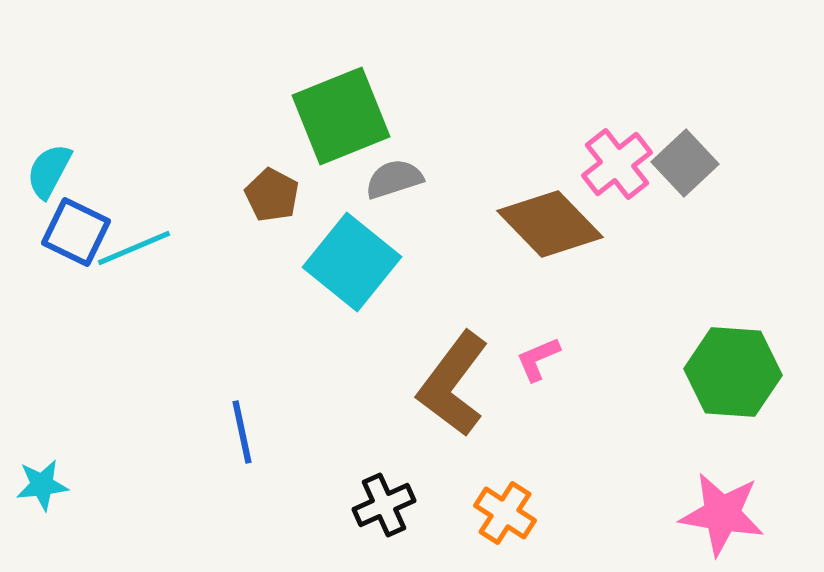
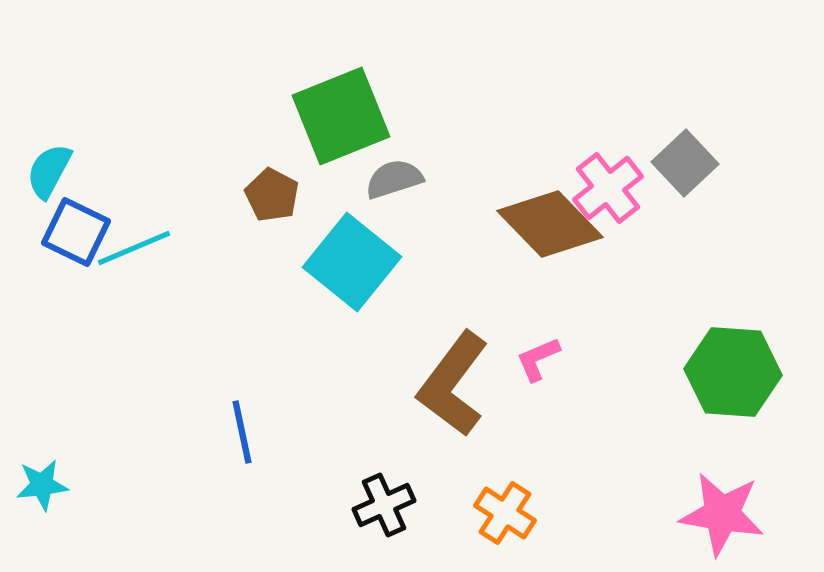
pink cross: moved 9 px left, 24 px down
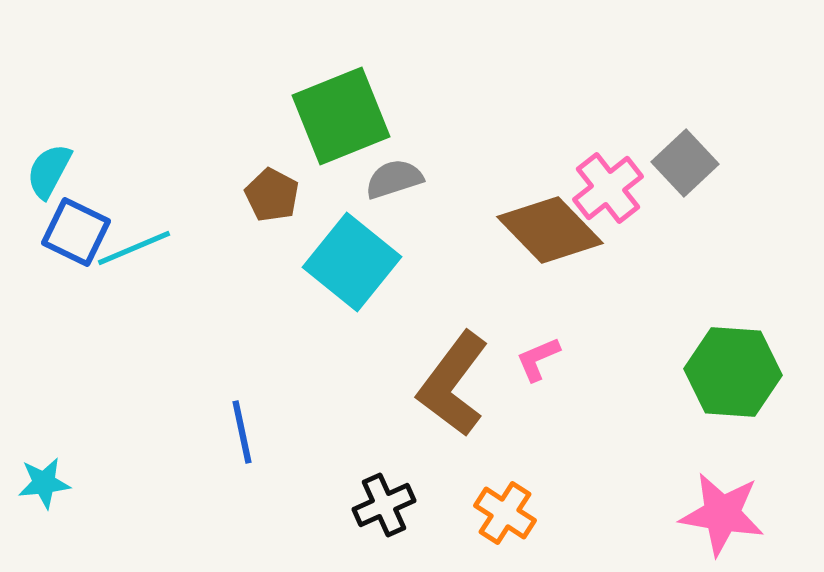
brown diamond: moved 6 px down
cyan star: moved 2 px right, 2 px up
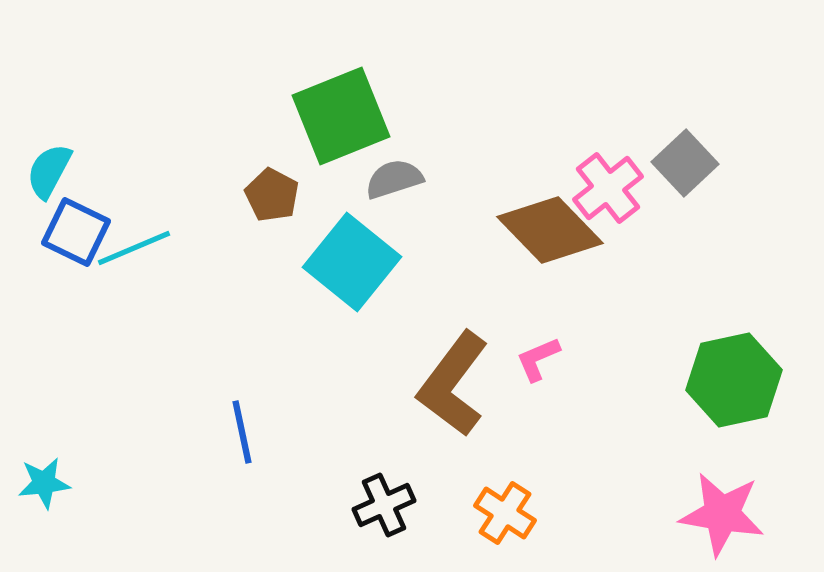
green hexagon: moved 1 px right, 8 px down; rotated 16 degrees counterclockwise
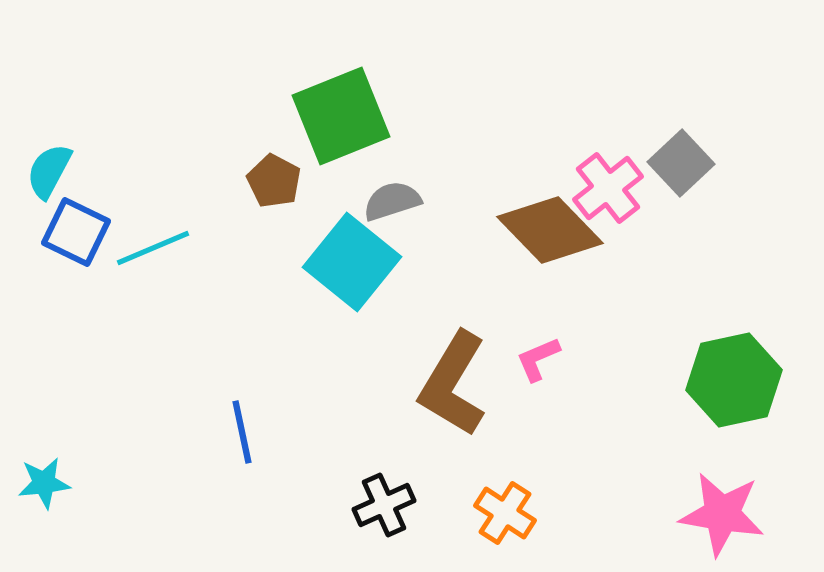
gray square: moved 4 px left
gray semicircle: moved 2 px left, 22 px down
brown pentagon: moved 2 px right, 14 px up
cyan line: moved 19 px right
brown L-shape: rotated 6 degrees counterclockwise
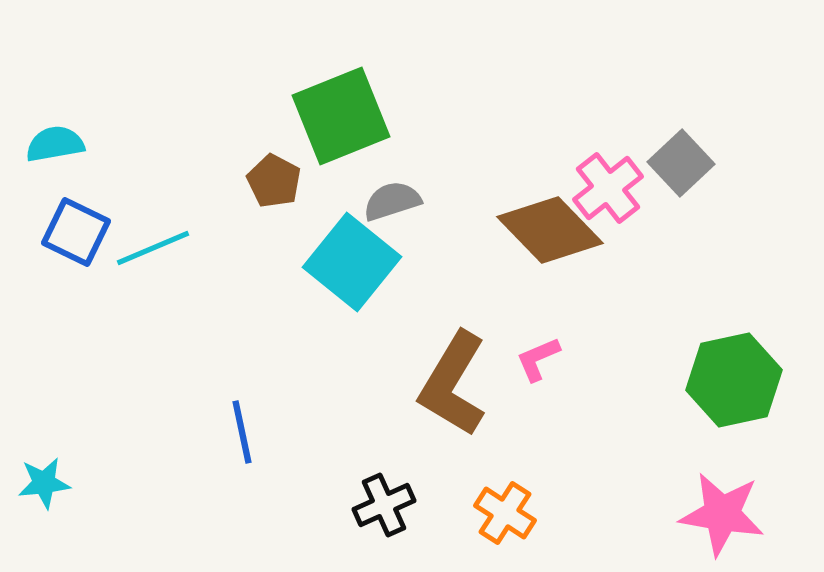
cyan semicircle: moved 6 px right, 27 px up; rotated 52 degrees clockwise
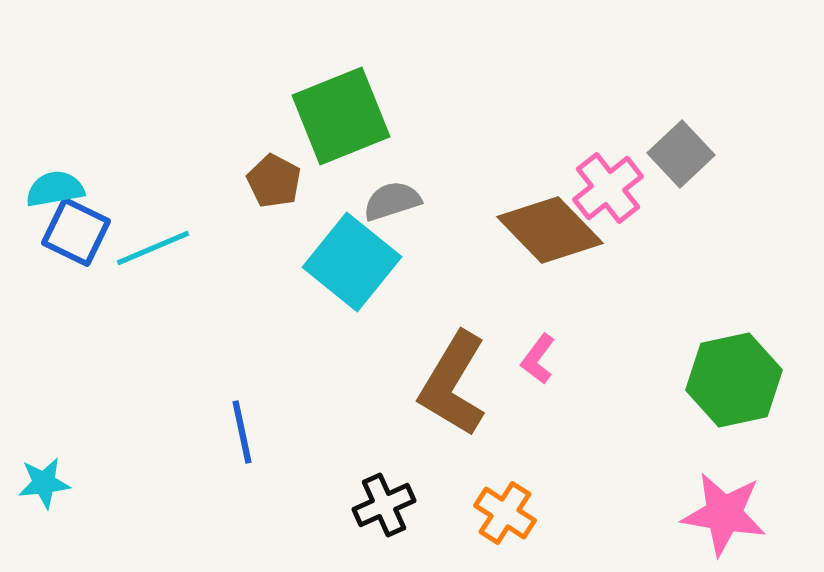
cyan semicircle: moved 45 px down
gray square: moved 9 px up
pink L-shape: rotated 30 degrees counterclockwise
pink star: moved 2 px right
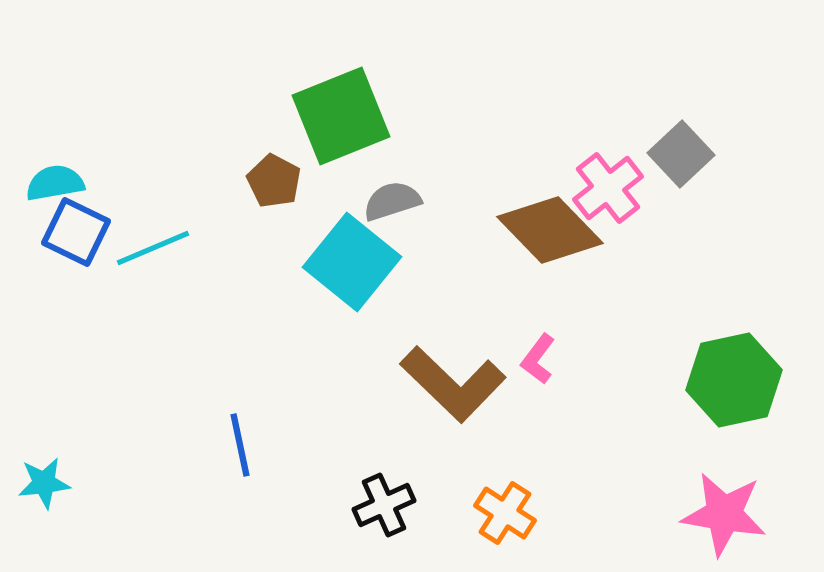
cyan semicircle: moved 6 px up
brown L-shape: rotated 77 degrees counterclockwise
blue line: moved 2 px left, 13 px down
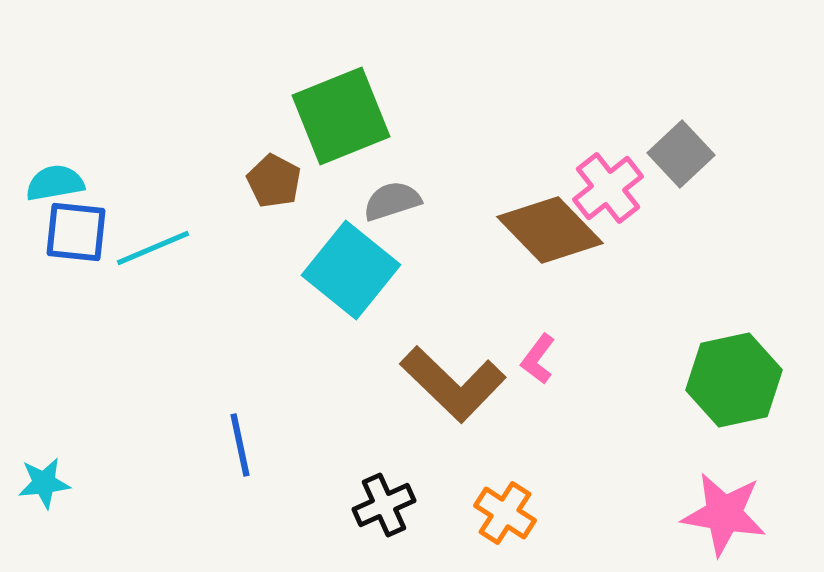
blue square: rotated 20 degrees counterclockwise
cyan square: moved 1 px left, 8 px down
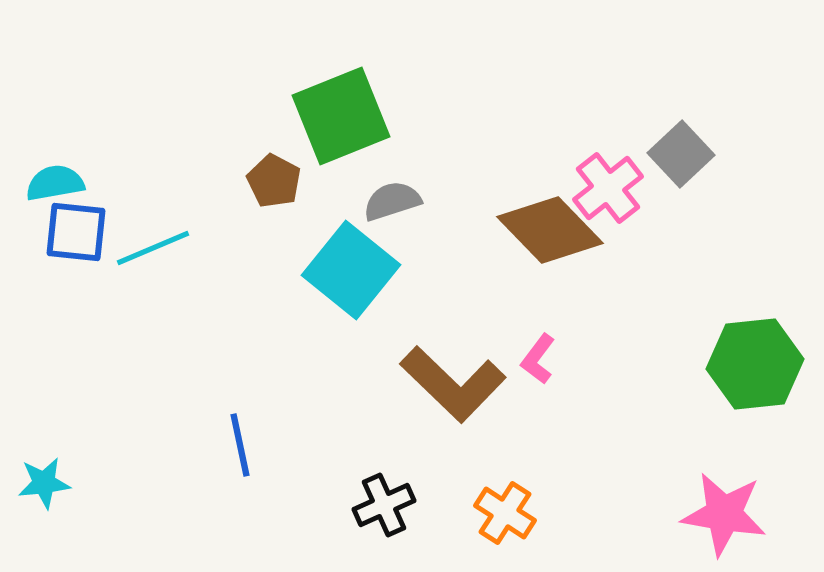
green hexagon: moved 21 px right, 16 px up; rotated 6 degrees clockwise
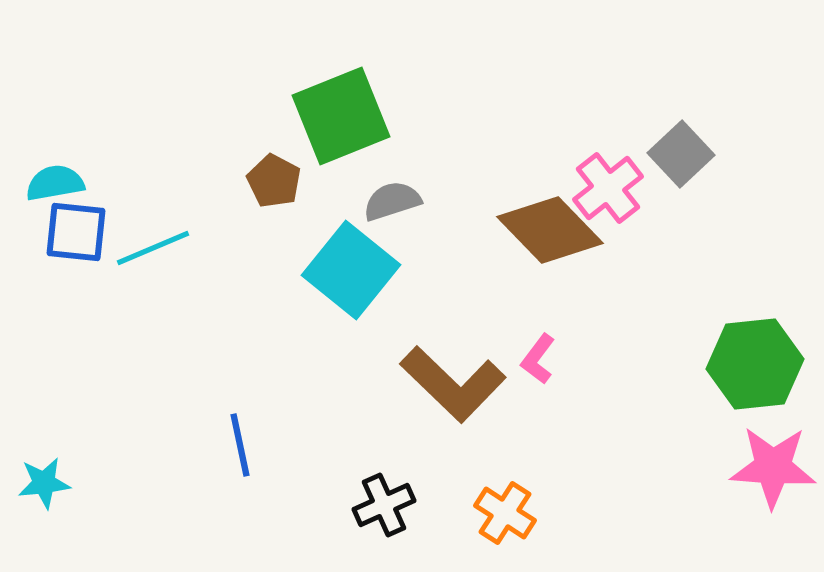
pink star: moved 49 px right, 47 px up; rotated 6 degrees counterclockwise
